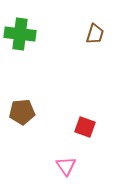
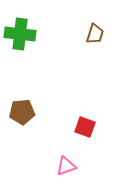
pink triangle: rotated 45 degrees clockwise
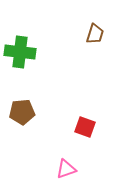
green cross: moved 18 px down
pink triangle: moved 3 px down
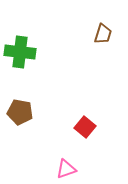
brown trapezoid: moved 8 px right
brown pentagon: moved 2 px left; rotated 15 degrees clockwise
red square: rotated 20 degrees clockwise
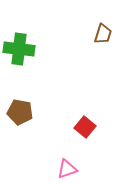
green cross: moved 1 px left, 3 px up
pink triangle: moved 1 px right
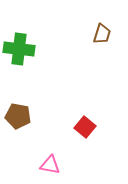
brown trapezoid: moved 1 px left
brown pentagon: moved 2 px left, 4 px down
pink triangle: moved 17 px left, 4 px up; rotated 30 degrees clockwise
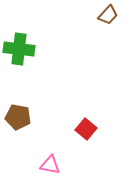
brown trapezoid: moved 6 px right, 19 px up; rotated 25 degrees clockwise
brown pentagon: moved 1 px down
red square: moved 1 px right, 2 px down
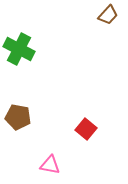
green cross: rotated 20 degrees clockwise
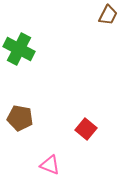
brown trapezoid: rotated 15 degrees counterclockwise
brown pentagon: moved 2 px right, 1 px down
pink triangle: rotated 10 degrees clockwise
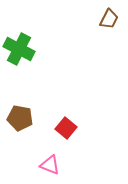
brown trapezoid: moved 1 px right, 4 px down
red square: moved 20 px left, 1 px up
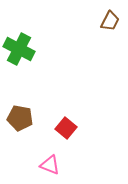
brown trapezoid: moved 1 px right, 2 px down
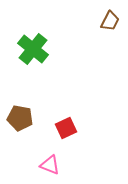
green cross: moved 14 px right; rotated 12 degrees clockwise
red square: rotated 25 degrees clockwise
